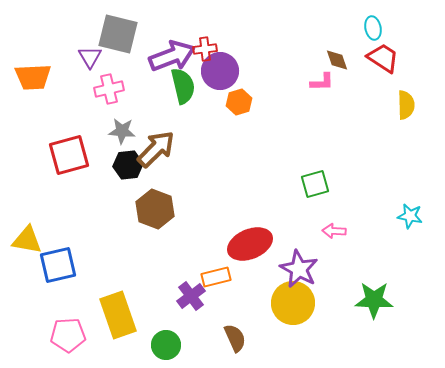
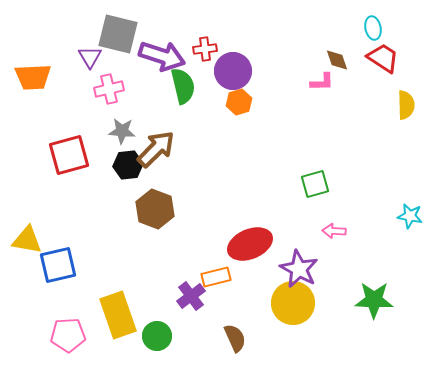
purple arrow: moved 10 px left; rotated 39 degrees clockwise
purple circle: moved 13 px right
green circle: moved 9 px left, 9 px up
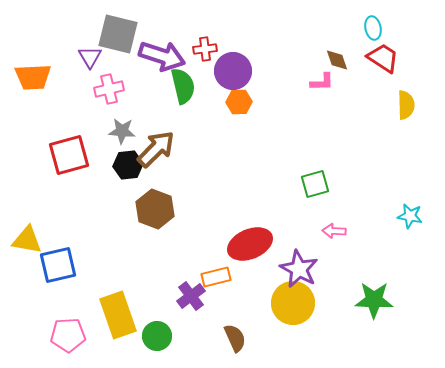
orange hexagon: rotated 15 degrees clockwise
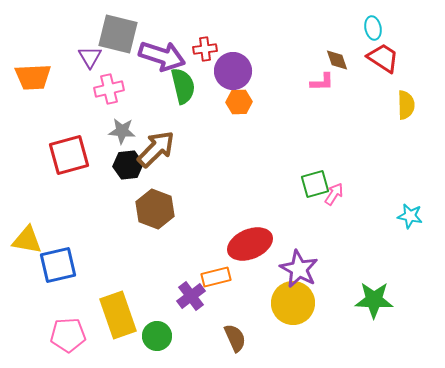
pink arrow: moved 37 px up; rotated 120 degrees clockwise
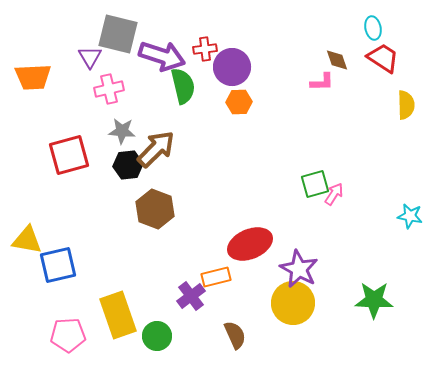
purple circle: moved 1 px left, 4 px up
brown semicircle: moved 3 px up
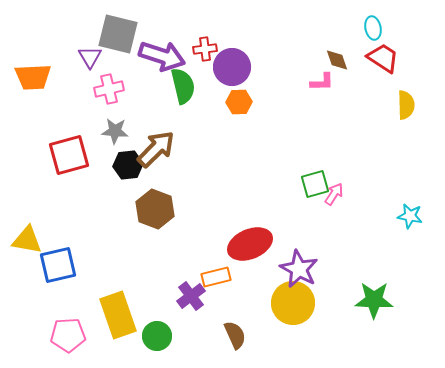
gray star: moved 7 px left
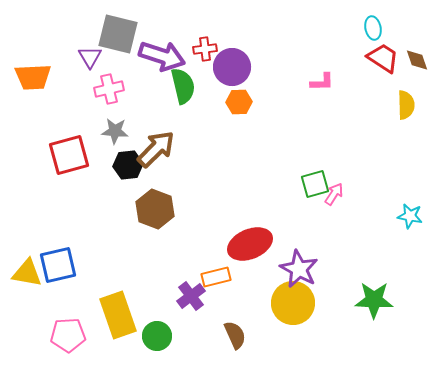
brown diamond: moved 80 px right
yellow triangle: moved 33 px down
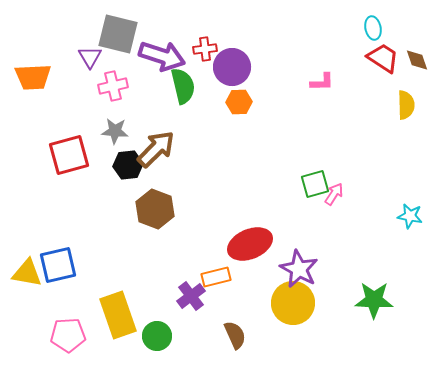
pink cross: moved 4 px right, 3 px up
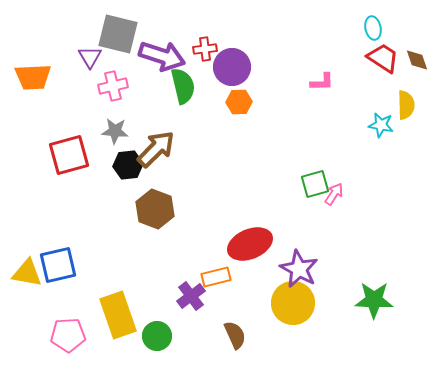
cyan star: moved 29 px left, 91 px up
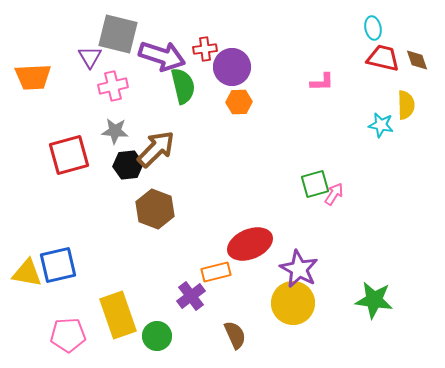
red trapezoid: rotated 20 degrees counterclockwise
orange rectangle: moved 5 px up
green star: rotated 6 degrees clockwise
